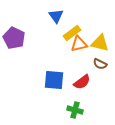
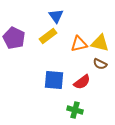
yellow rectangle: moved 24 px left, 3 px down
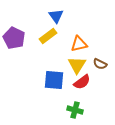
yellow triangle: moved 23 px left, 22 px down; rotated 48 degrees clockwise
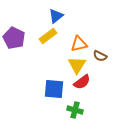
blue triangle: rotated 28 degrees clockwise
brown semicircle: moved 8 px up
blue square: moved 9 px down
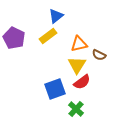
brown semicircle: moved 1 px left, 1 px up
blue square: moved 1 px right; rotated 25 degrees counterclockwise
green cross: moved 1 px right, 1 px up; rotated 28 degrees clockwise
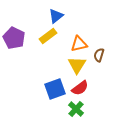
brown semicircle: rotated 80 degrees clockwise
red semicircle: moved 2 px left, 6 px down
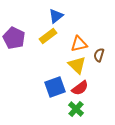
yellow triangle: rotated 18 degrees counterclockwise
blue square: moved 2 px up
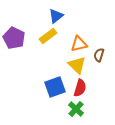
red semicircle: rotated 36 degrees counterclockwise
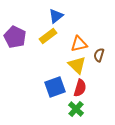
purple pentagon: moved 1 px right, 1 px up
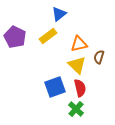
blue triangle: moved 3 px right, 2 px up
brown semicircle: moved 2 px down
red semicircle: rotated 30 degrees counterclockwise
